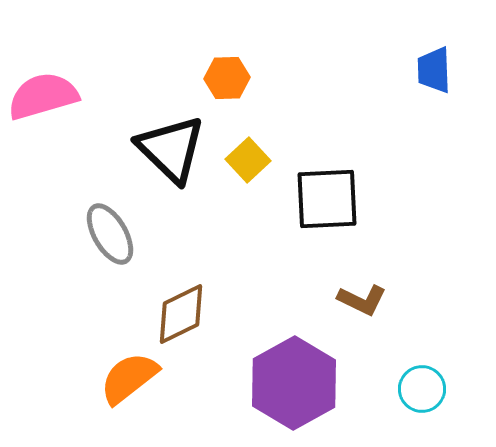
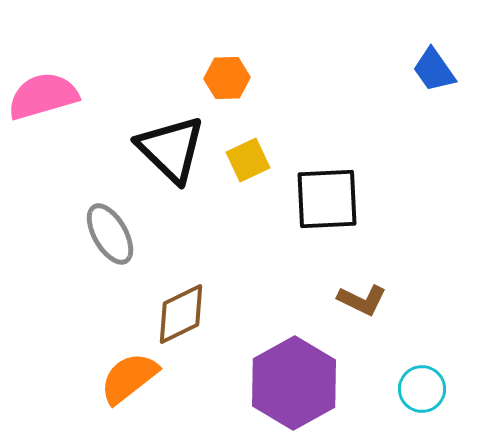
blue trapezoid: rotated 33 degrees counterclockwise
yellow square: rotated 18 degrees clockwise
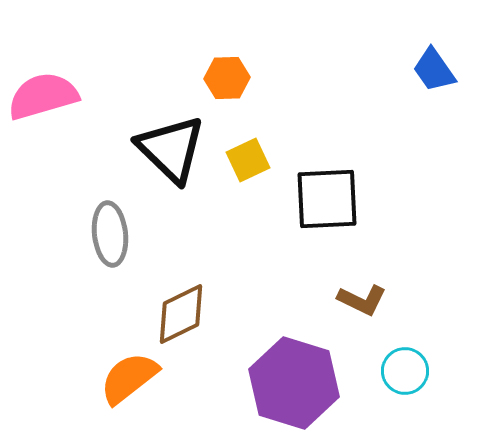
gray ellipse: rotated 24 degrees clockwise
purple hexagon: rotated 14 degrees counterclockwise
cyan circle: moved 17 px left, 18 px up
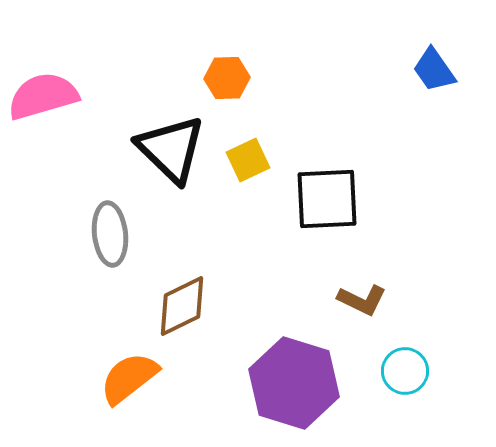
brown diamond: moved 1 px right, 8 px up
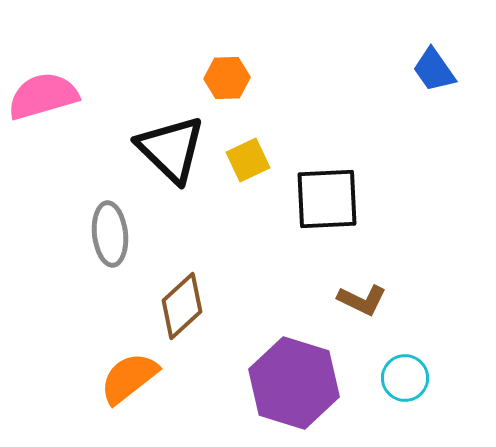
brown diamond: rotated 16 degrees counterclockwise
cyan circle: moved 7 px down
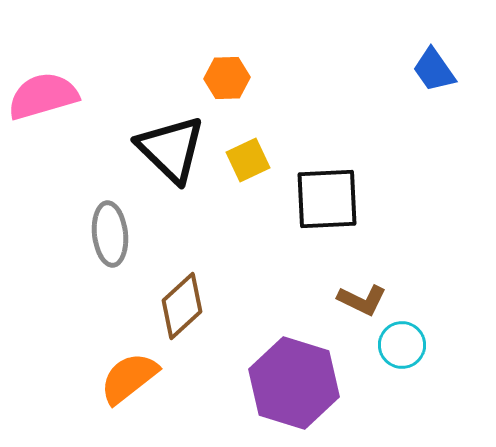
cyan circle: moved 3 px left, 33 px up
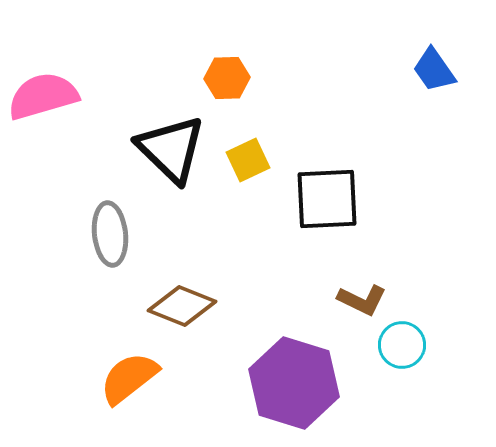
brown diamond: rotated 64 degrees clockwise
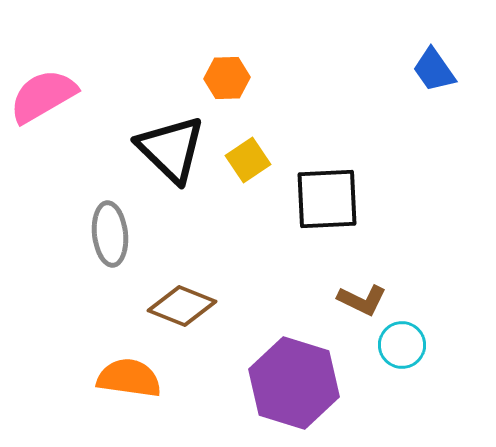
pink semicircle: rotated 14 degrees counterclockwise
yellow square: rotated 9 degrees counterclockwise
orange semicircle: rotated 46 degrees clockwise
